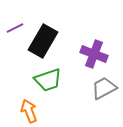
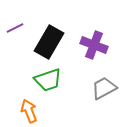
black rectangle: moved 6 px right, 1 px down
purple cross: moved 9 px up
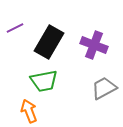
green trapezoid: moved 4 px left, 1 px down; rotated 8 degrees clockwise
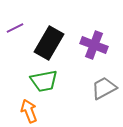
black rectangle: moved 1 px down
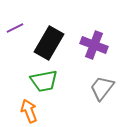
gray trapezoid: moved 2 px left; rotated 24 degrees counterclockwise
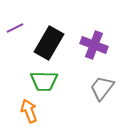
green trapezoid: rotated 12 degrees clockwise
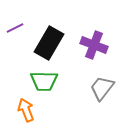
orange arrow: moved 3 px left, 1 px up
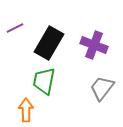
green trapezoid: rotated 100 degrees clockwise
orange arrow: rotated 20 degrees clockwise
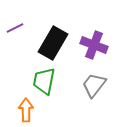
black rectangle: moved 4 px right
gray trapezoid: moved 8 px left, 3 px up
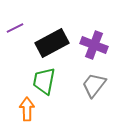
black rectangle: moved 1 px left; rotated 32 degrees clockwise
orange arrow: moved 1 px right, 1 px up
